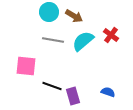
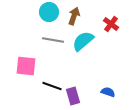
brown arrow: rotated 102 degrees counterclockwise
red cross: moved 11 px up
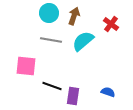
cyan circle: moved 1 px down
gray line: moved 2 px left
purple rectangle: rotated 24 degrees clockwise
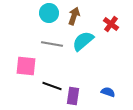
gray line: moved 1 px right, 4 px down
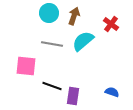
blue semicircle: moved 4 px right
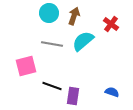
pink square: rotated 20 degrees counterclockwise
